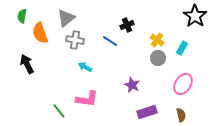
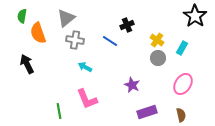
orange semicircle: moved 2 px left
pink L-shape: rotated 60 degrees clockwise
green line: rotated 28 degrees clockwise
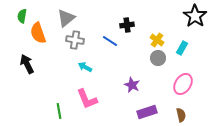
black cross: rotated 16 degrees clockwise
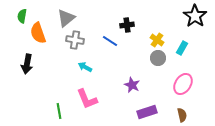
black arrow: rotated 144 degrees counterclockwise
brown semicircle: moved 1 px right
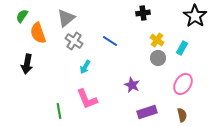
green semicircle: rotated 24 degrees clockwise
black cross: moved 16 px right, 12 px up
gray cross: moved 1 px left, 1 px down; rotated 24 degrees clockwise
cyan arrow: rotated 88 degrees counterclockwise
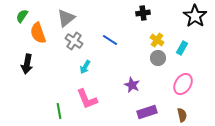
blue line: moved 1 px up
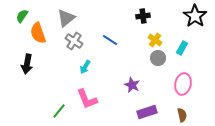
black cross: moved 3 px down
yellow cross: moved 2 px left
pink ellipse: rotated 20 degrees counterclockwise
green line: rotated 49 degrees clockwise
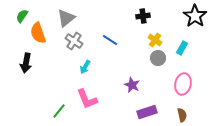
black arrow: moved 1 px left, 1 px up
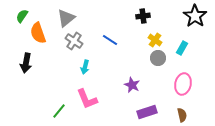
cyan arrow: rotated 16 degrees counterclockwise
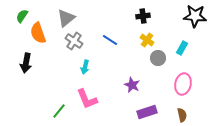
black star: rotated 30 degrees counterclockwise
yellow cross: moved 8 px left
